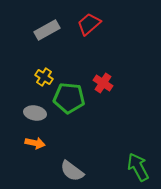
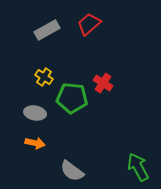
green pentagon: moved 3 px right
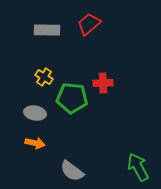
gray rectangle: rotated 30 degrees clockwise
red cross: rotated 36 degrees counterclockwise
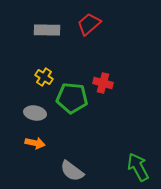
red cross: rotated 18 degrees clockwise
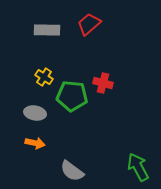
green pentagon: moved 2 px up
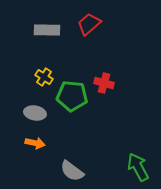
red cross: moved 1 px right
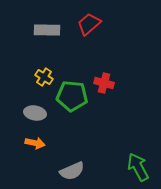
gray semicircle: rotated 60 degrees counterclockwise
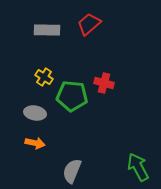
gray semicircle: rotated 135 degrees clockwise
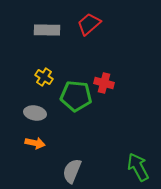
green pentagon: moved 4 px right
